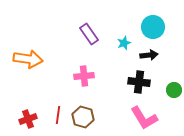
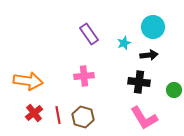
orange arrow: moved 22 px down
red line: rotated 18 degrees counterclockwise
red cross: moved 6 px right, 6 px up; rotated 18 degrees counterclockwise
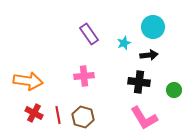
red cross: rotated 24 degrees counterclockwise
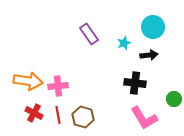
pink cross: moved 26 px left, 10 px down
black cross: moved 4 px left, 1 px down
green circle: moved 9 px down
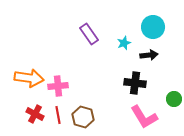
orange arrow: moved 1 px right, 3 px up
red cross: moved 1 px right, 1 px down
pink L-shape: moved 1 px up
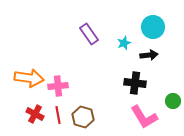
green circle: moved 1 px left, 2 px down
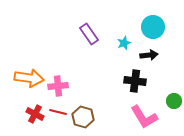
black cross: moved 2 px up
green circle: moved 1 px right
red line: moved 3 px up; rotated 66 degrees counterclockwise
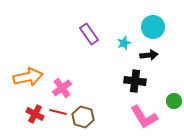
orange arrow: moved 1 px left, 1 px up; rotated 20 degrees counterclockwise
pink cross: moved 4 px right, 2 px down; rotated 30 degrees counterclockwise
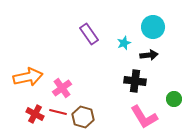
green circle: moved 2 px up
